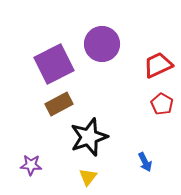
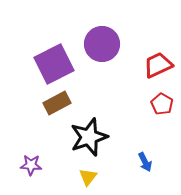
brown rectangle: moved 2 px left, 1 px up
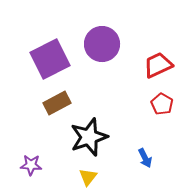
purple square: moved 4 px left, 5 px up
blue arrow: moved 4 px up
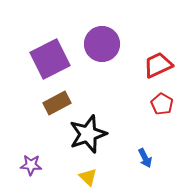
black star: moved 1 px left, 3 px up
yellow triangle: rotated 24 degrees counterclockwise
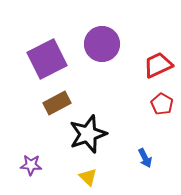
purple square: moved 3 px left
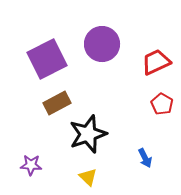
red trapezoid: moved 2 px left, 3 px up
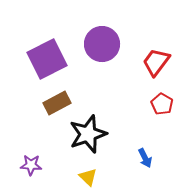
red trapezoid: rotated 28 degrees counterclockwise
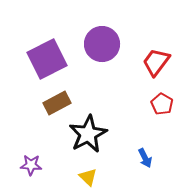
black star: rotated 9 degrees counterclockwise
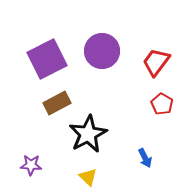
purple circle: moved 7 px down
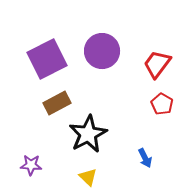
red trapezoid: moved 1 px right, 2 px down
